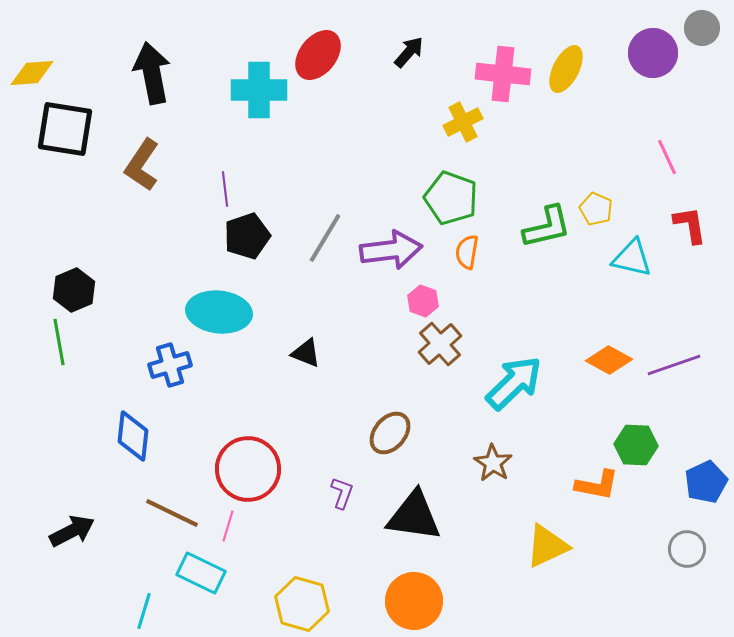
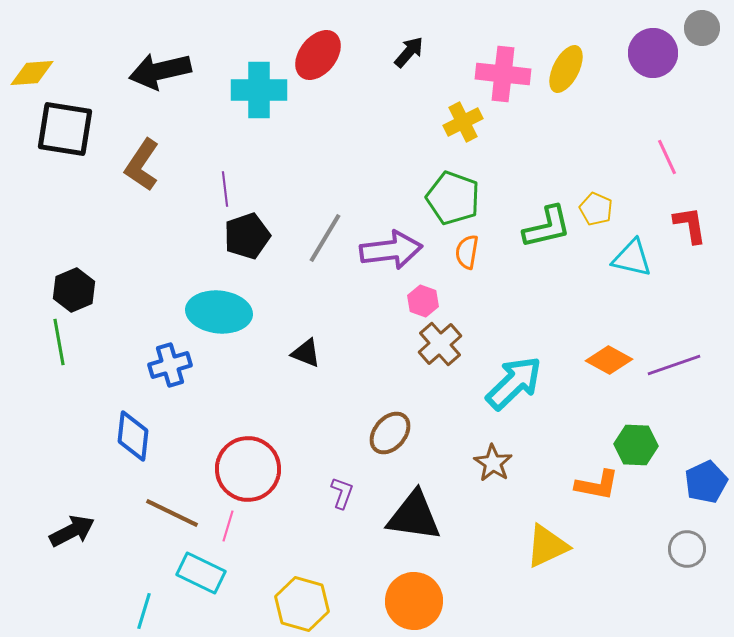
black arrow at (152, 73): moved 8 px right, 2 px up; rotated 92 degrees counterclockwise
green pentagon at (451, 198): moved 2 px right
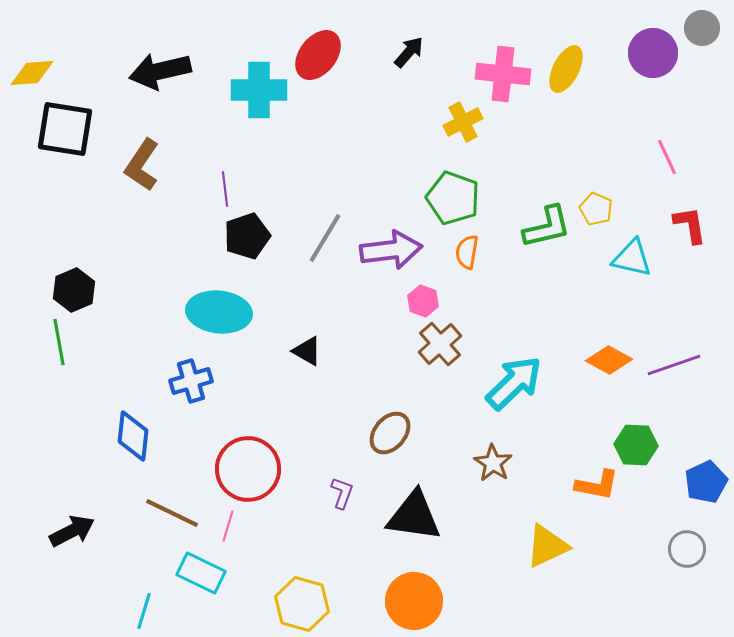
black triangle at (306, 353): moved 1 px right, 2 px up; rotated 8 degrees clockwise
blue cross at (170, 365): moved 21 px right, 16 px down
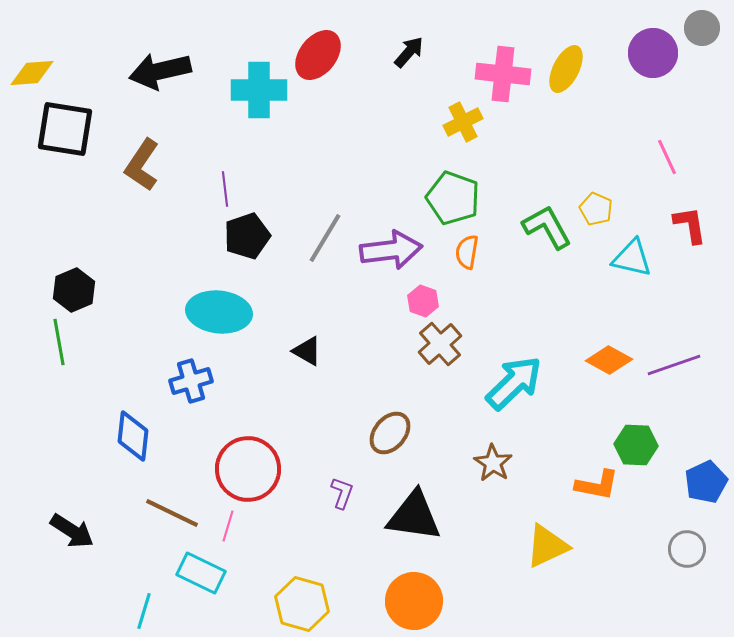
green L-shape at (547, 227): rotated 106 degrees counterclockwise
black arrow at (72, 531): rotated 60 degrees clockwise
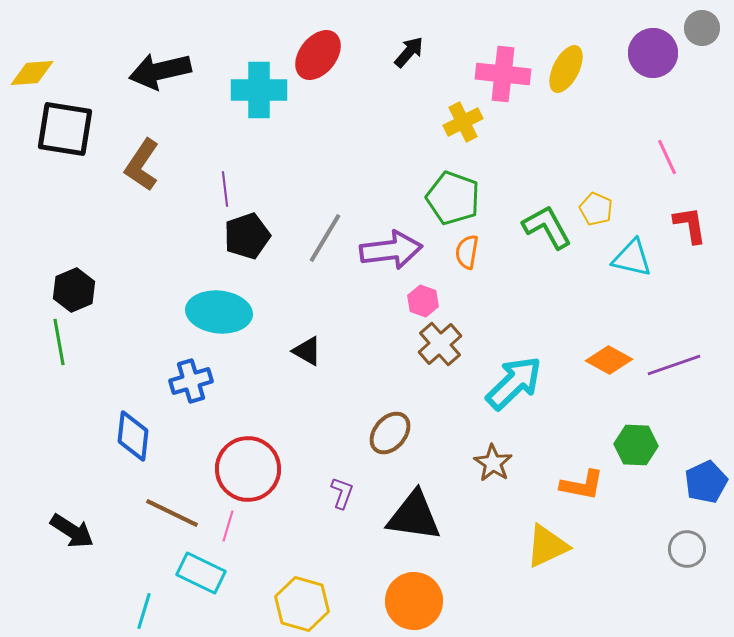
orange L-shape at (597, 485): moved 15 px left
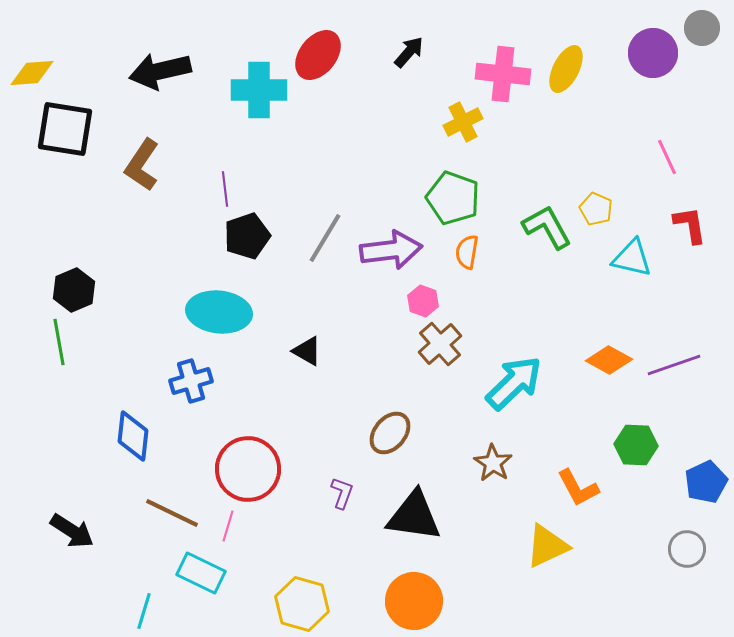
orange L-shape at (582, 485): moved 4 px left, 3 px down; rotated 51 degrees clockwise
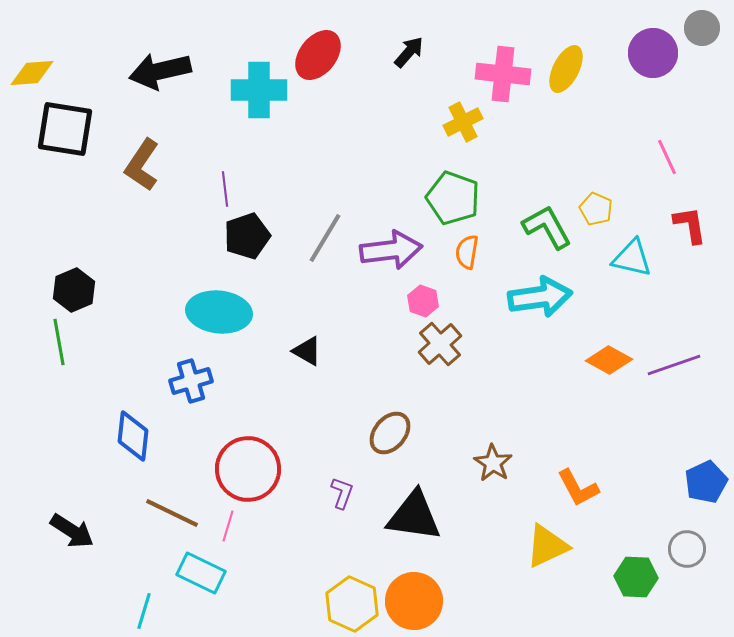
cyan arrow at (514, 383): moved 26 px right, 86 px up; rotated 36 degrees clockwise
green hexagon at (636, 445): moved 132 px down
yellow hexagon at (302, 604): moved 50 px right; rotated 8 degrees clockwise
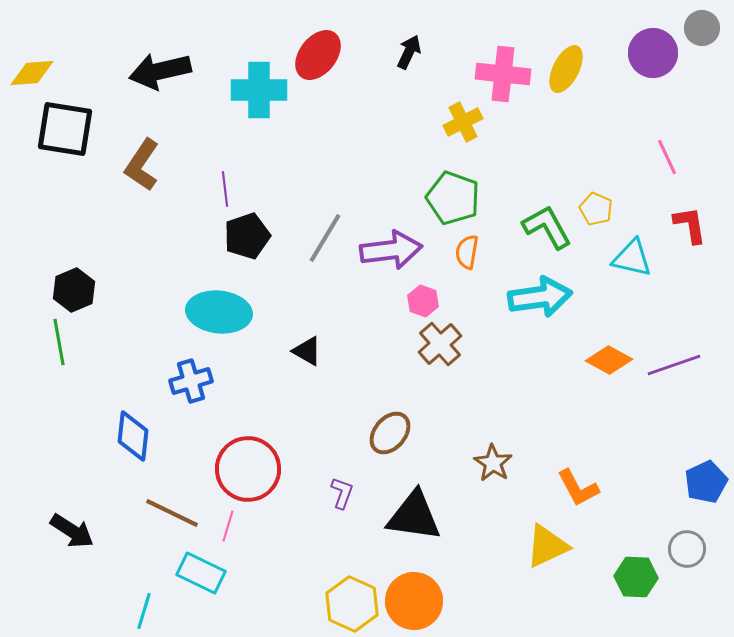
black arrow at (409, 52): rotated 16 degrees counterclockwise
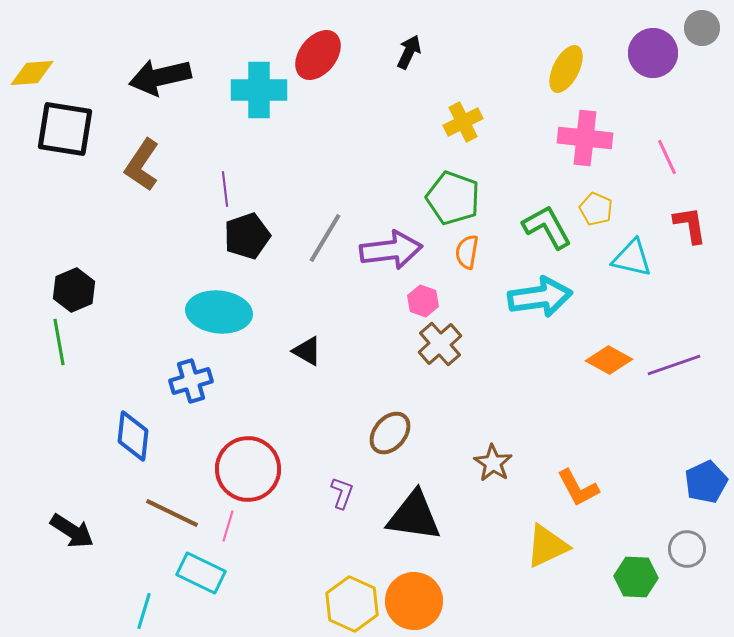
black arrow at (160, 71): moved 6 px down
pink cross at (503, 74): moved 82 px right, 64 px down
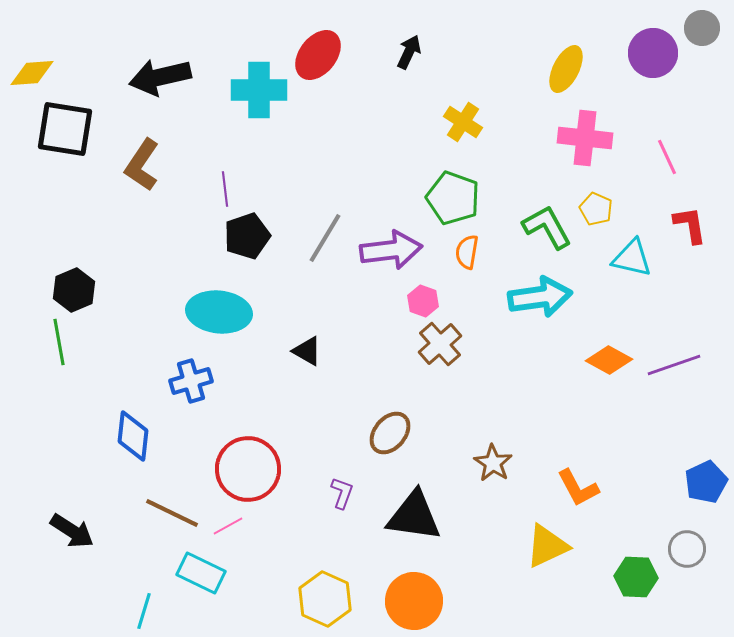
yellow cross at (463, 122): rotated 30 degrees counterclockwise
pink line at (228, 526): rotated 44 degrees clockwise
yellow hexagon at (352, 604): moved 27 px left, 5 px up
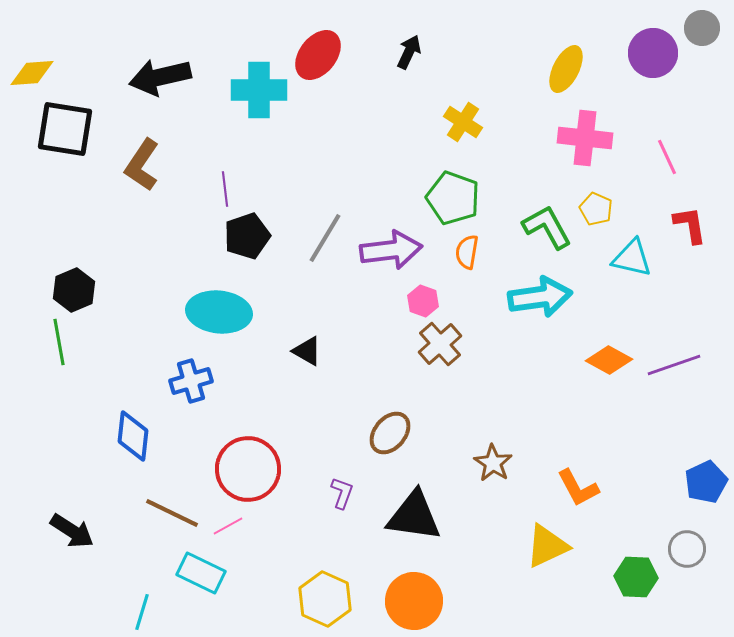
cyan line at (144, 611): moved 2 px left, 1 px down
